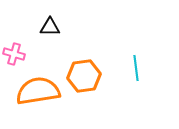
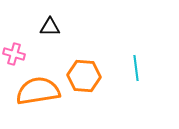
orange hexagon: rotated 12 degrees clockwise
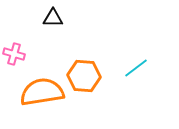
black triangle: moved 3 px right, 9 px up
cyan line: rotated 60 degrees clockwise
orange semicircle: moved 4 px right, 1 px down
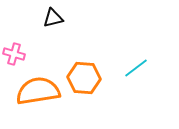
black triangle: rotated 15 degrees counterclockwise
orange hexagon: moved 2 px down
orange semicircle: moved 4 px left, 1 px up
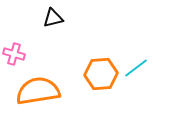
orange hexagon: moved 17 px right, 4 px up; rotated 8 degrees counterclockwise
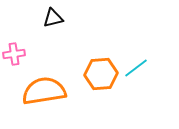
pink cross: rotated 25 degrees counterclockwise
orange semicircle: moved 6 px right
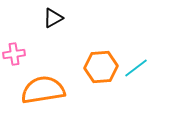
black triangle: rotated 15 degrees counterclockwise
orange hexagon: moved 7 px up
orange semicircle: moved 1 px left, 1 px up
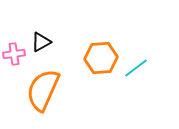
black triangle: moved 12 px left, 24 px down
orange hexagon: moved 9 px up
orange semicircle: rotated 57 degrees counterclockwise
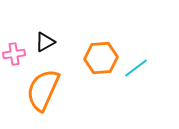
black triangle: moved 4 px right
